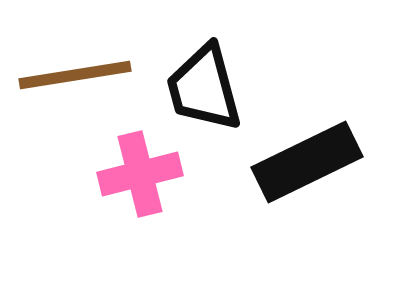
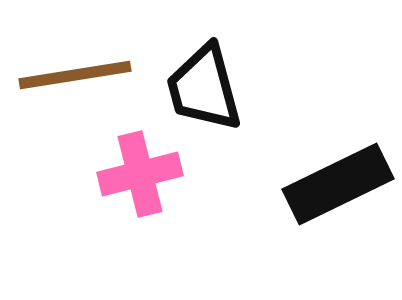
black rectangle: moved 31 px right, 22 px down
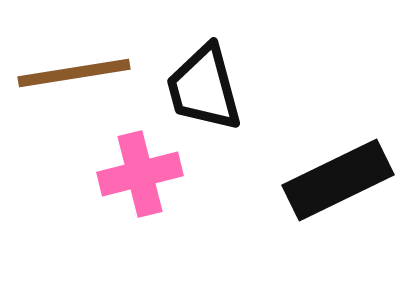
brown line: moved 1 px left, 2 px up
black rectangle: moved 4 px up
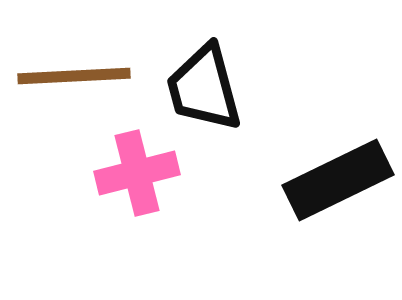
brown line: moved 3 px down; rotated 6 degrees clockwise
pink cross: moved 3 px left, 1 px up
